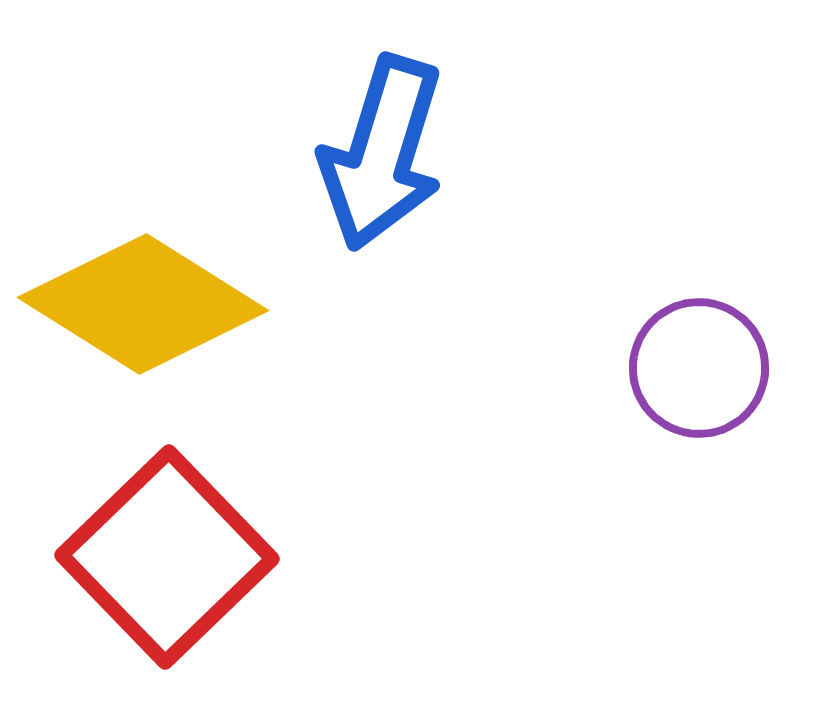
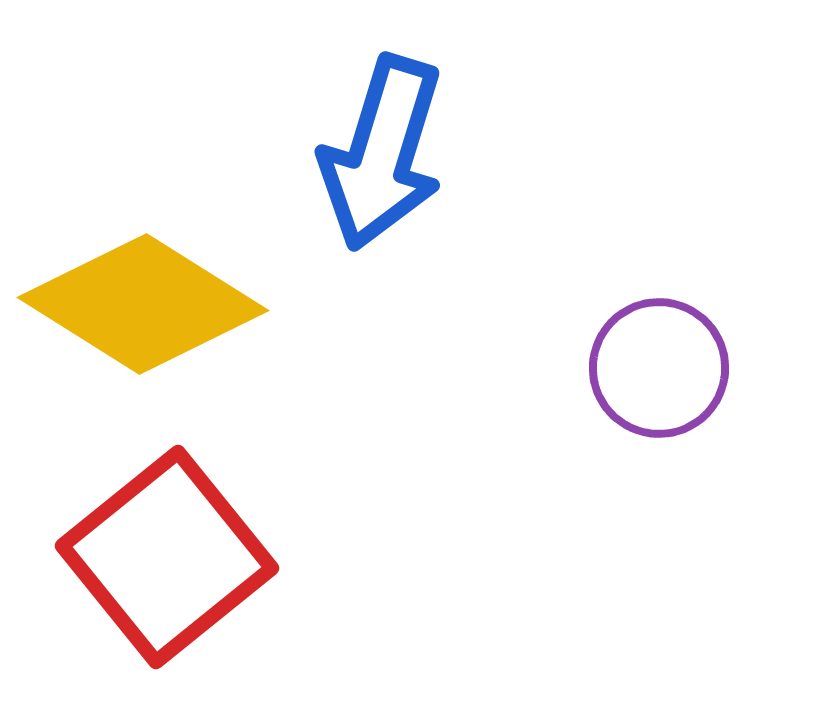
purple circle: moved 40 px left
red square: rotated 5 degrees clockwise
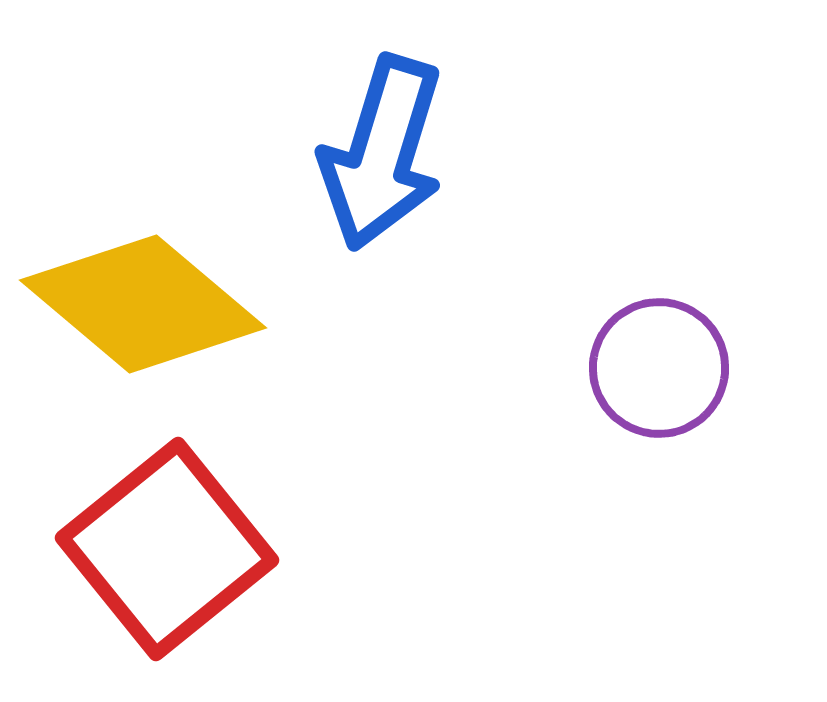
yellow diamond: rotated 8 degrees clockwise
red square: moved 8 px up
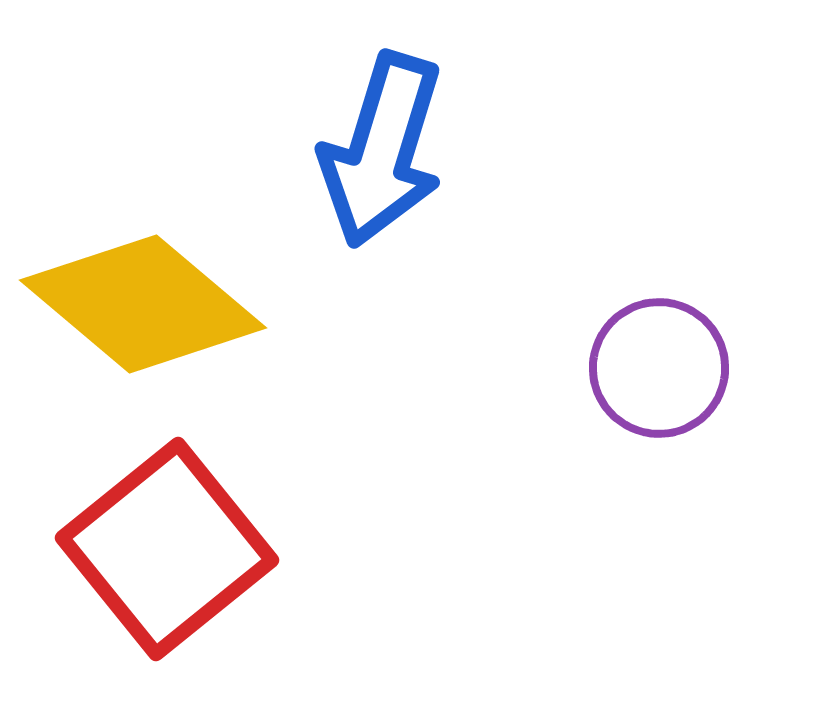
blue arrow: moved 3 px up
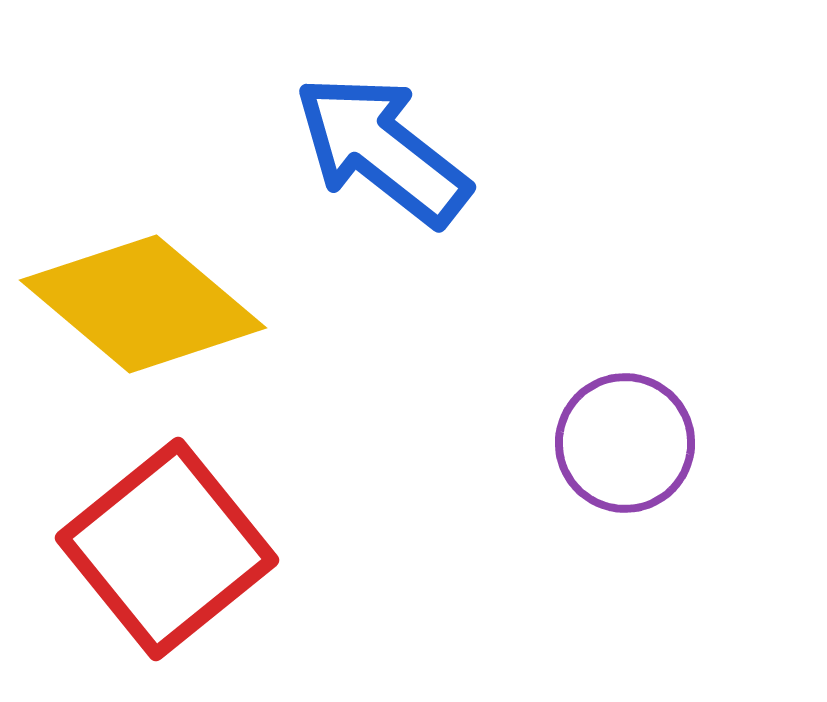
blue arrow: rotated 111 degrees clockwise
purple circle: moved 34 px left, 75 px down
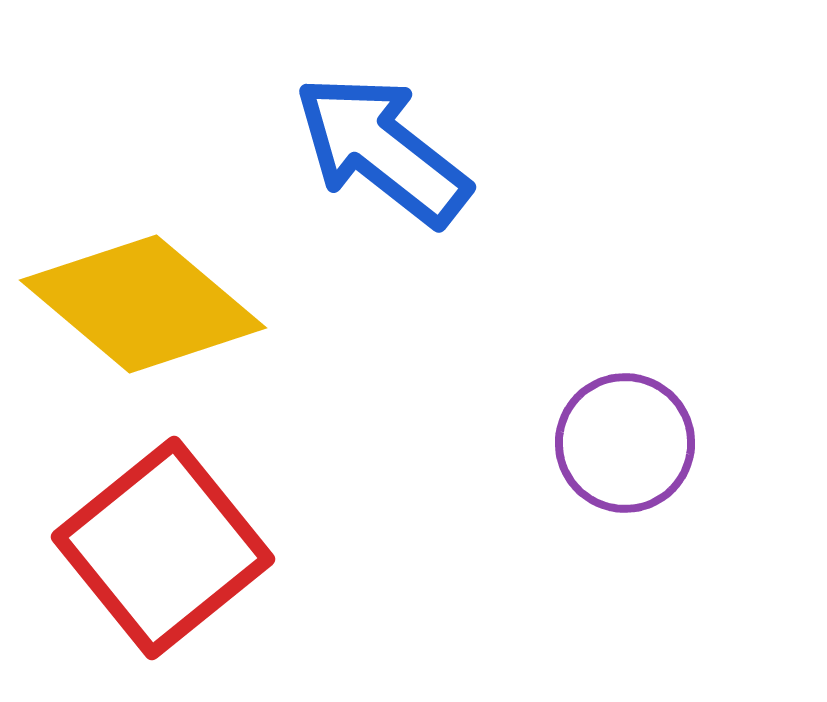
red square: moved 4 px left, 1 px up
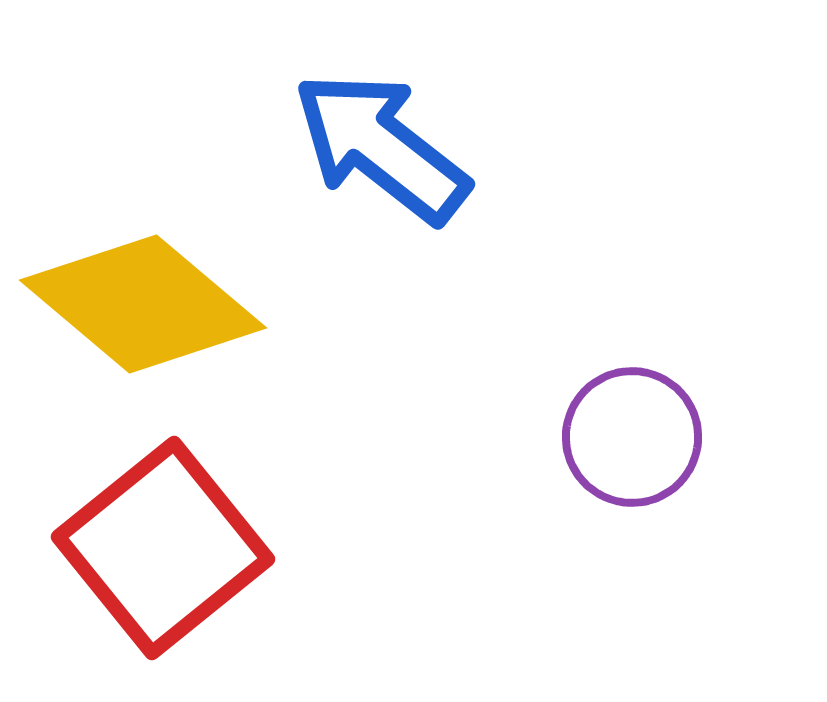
blue arrow: moved 1 px left, 3 px up
purple circle: moved 7 px right, 6 px up
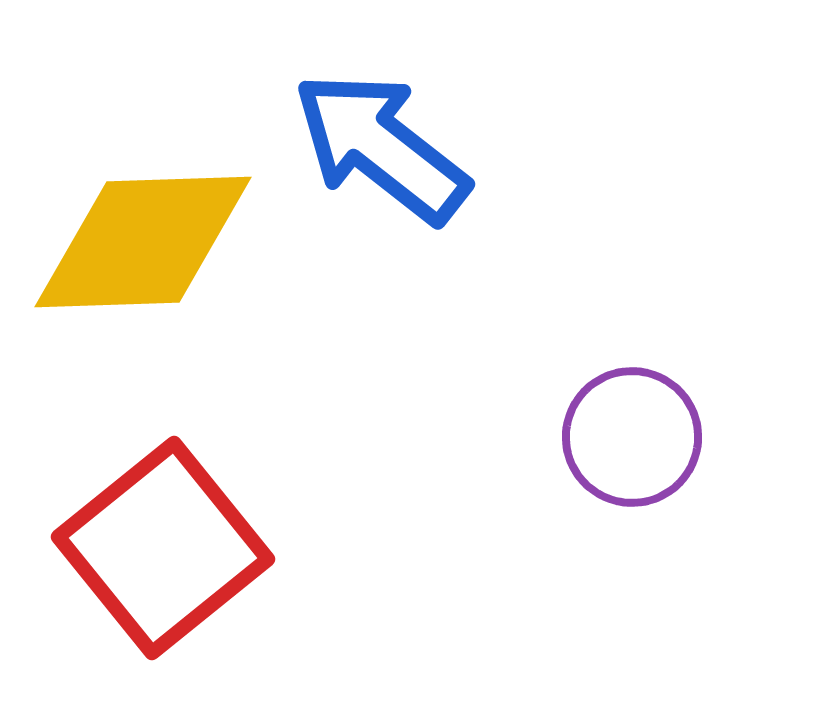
yellow diamond: moved 62 px up; rotated 42 degrees counterclockwise
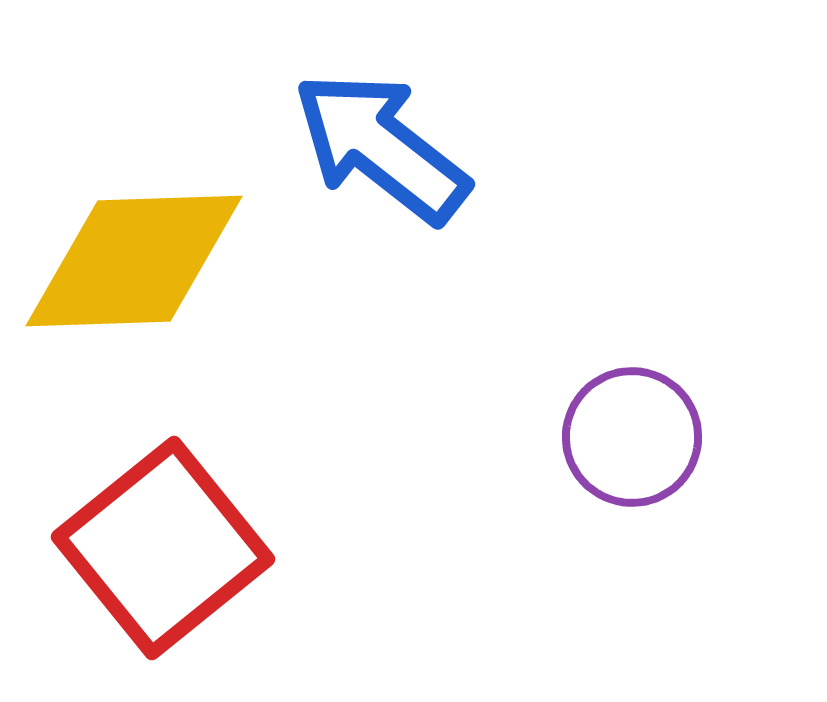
yellow diamond: moved 9 px left, 19 px down
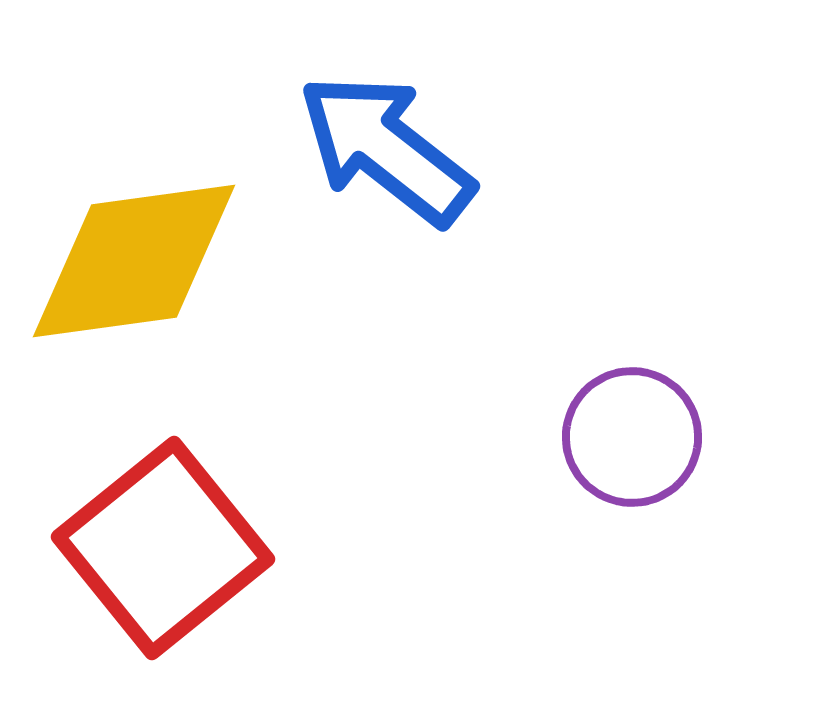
blue arrow: moved 5 px right, 2 px down
yellow diamond: rotated 6 degrees counterclockwise
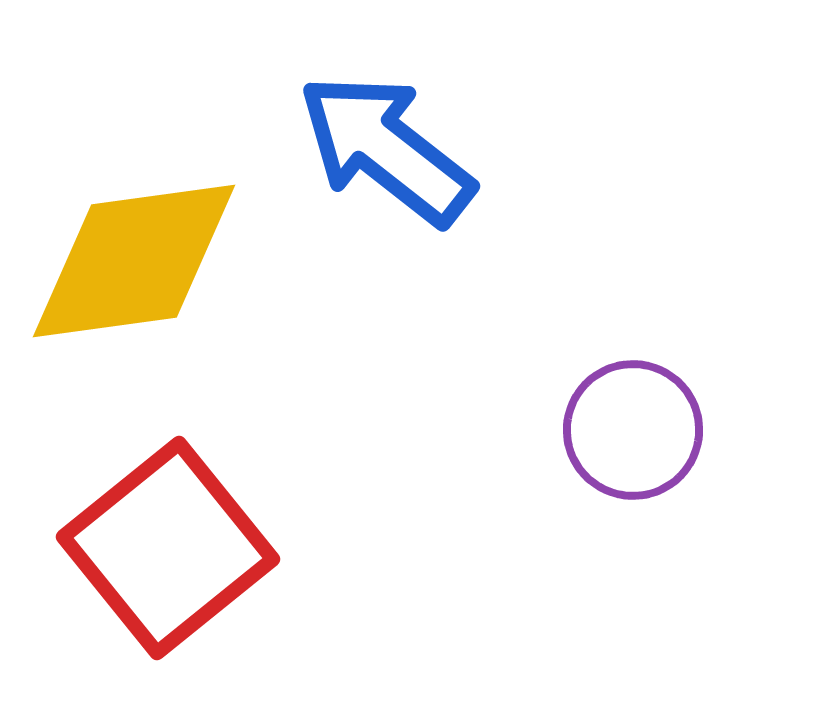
purple circle: moved 1 px right, 7 px up
red square: moved 5 px right
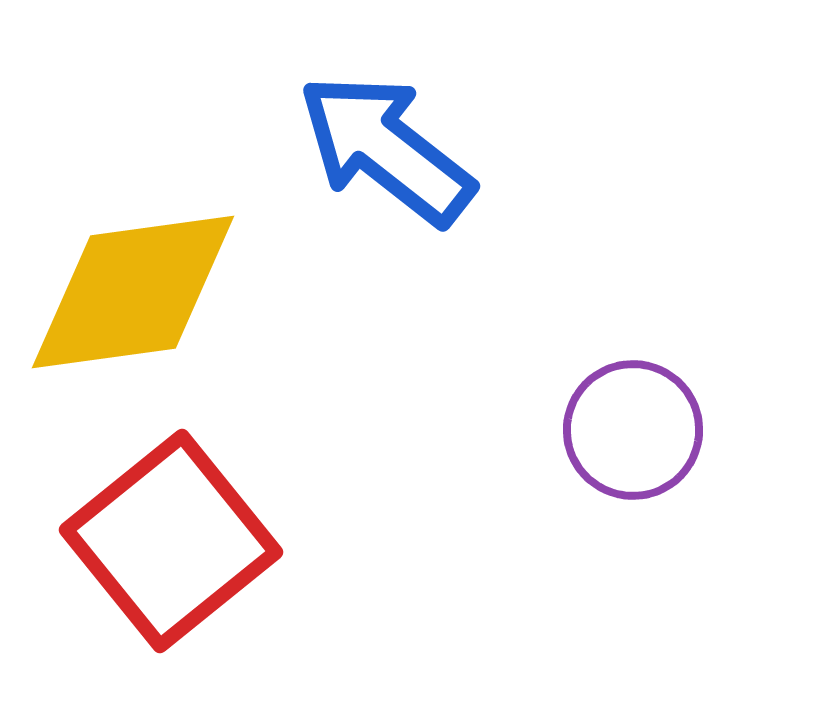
yellow diamond: moved 1 px left, 31 px down
red square: moved 3 px right, 7 px up
